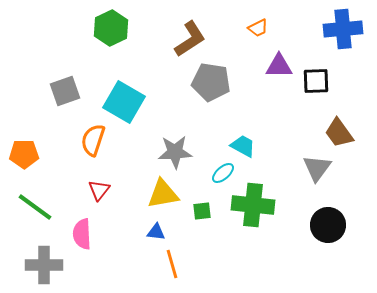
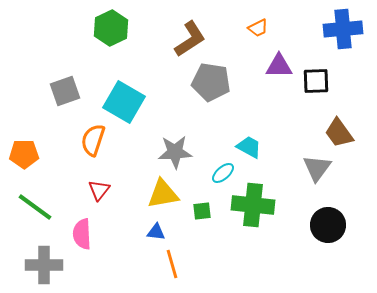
cyan trapezoid: moved 6 px right, 1 px down
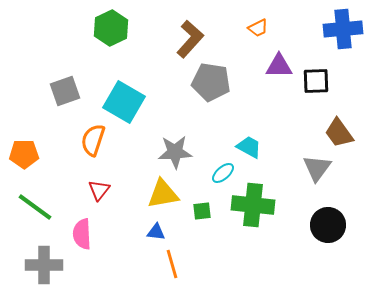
brown L-shape: rotated 15 degrees counterclockwise
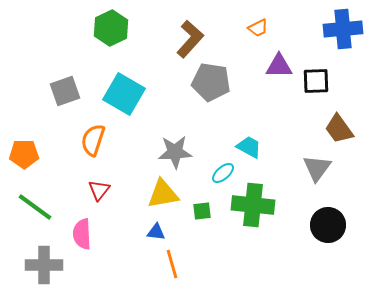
cyan square: moved 8 px up
brown trapezoid: moved 4 px up
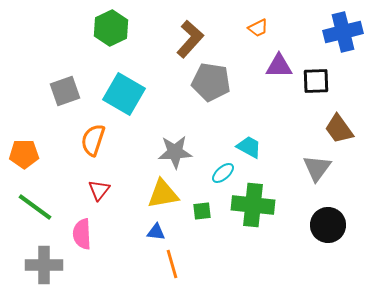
blue cross: moved 3 px down; rotated 9 degrees counterclockwise
